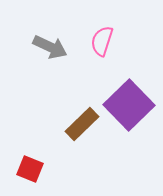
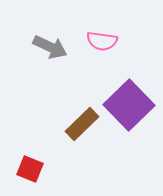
pink semicircle: rotated 100 degrees counterclockwise
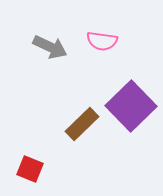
purple square: moved 2 px right, 1 px down
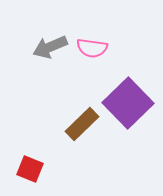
pink semicircle: moved 10 px left, 7 px down
gray arrow: rotated 132 degrees clockwise
purple square: moved 3 px left, 3 px up
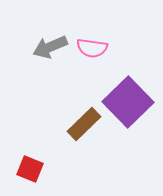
purple square: moved 1 px up
brown rectangle: moved 2 px right
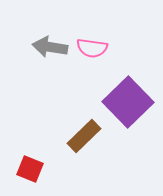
gray arrow: rotated 32 degrees clockwise
brown rectangle: moved 12 px down
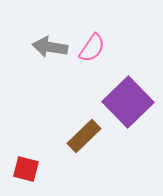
pink semicircle: rotated 64 degrees counterclockwise
red square: moved 4 px left; rotated 8 degrees counterclockwise
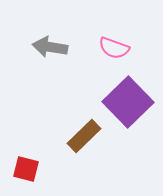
pink semicircle: moved 22 px right; rotated 76 degrees clockwise
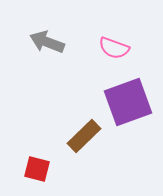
gray arrow: moved 3 px left, 5 px up; rotated 12 degrees clockwise
purple square: rotated 24 degrees clockwise
red square: moved 11 px right
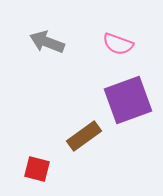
pink semicircle: moved 4 px right, 4 px up
purple square: moved 2 px up
brown rectangle: rotated 8 degrees clockwise
